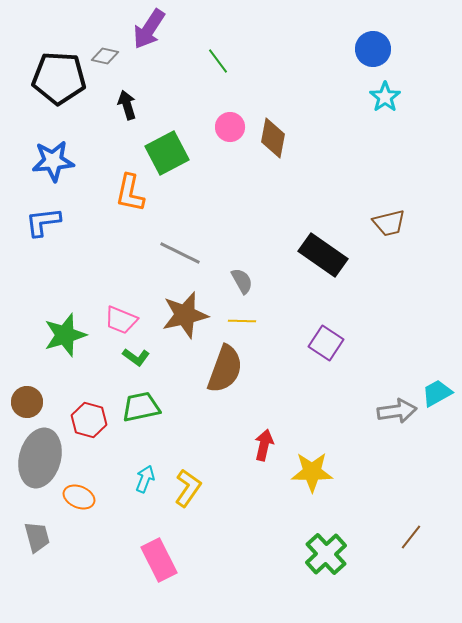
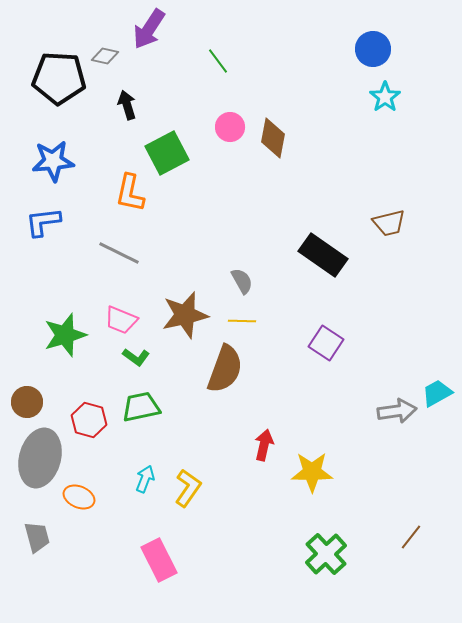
gray line: moved 61 px left
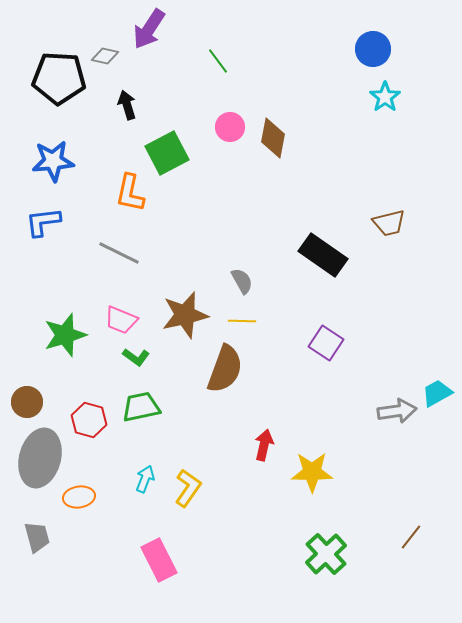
orange ellipse: rotated 32 degrees counterclockwise
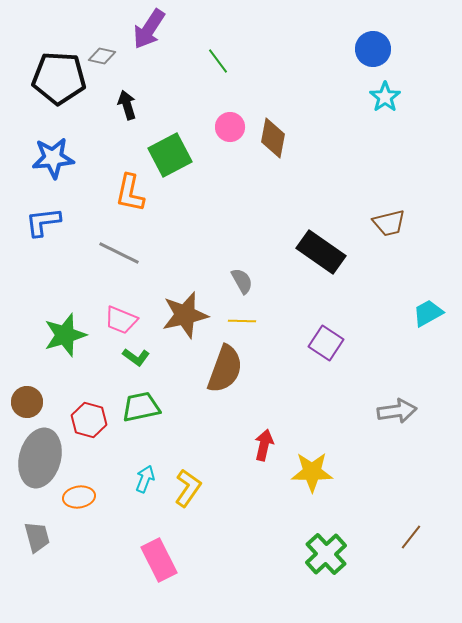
gray diamond: moved 3 px left
green square: moved 3 px right, 2 px down
blue star: moved 3 px up
black rectangle: moved 2 px left, 3 px up
cyan trapezoid: moved 9 px left, 80 px up
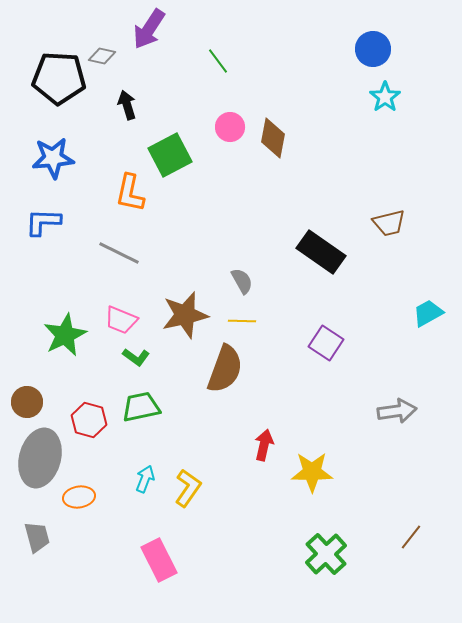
blue L-shape: rotated 9 degrees clockwise
green star: rotated 9 degrees counterclockwise
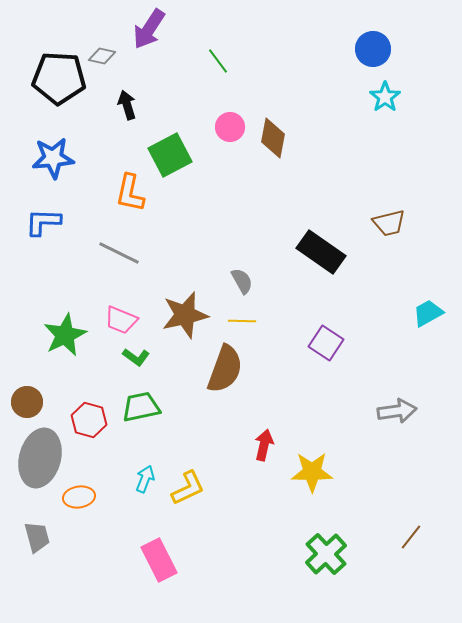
yellow L-shape: rotated 30 degrees clockwise
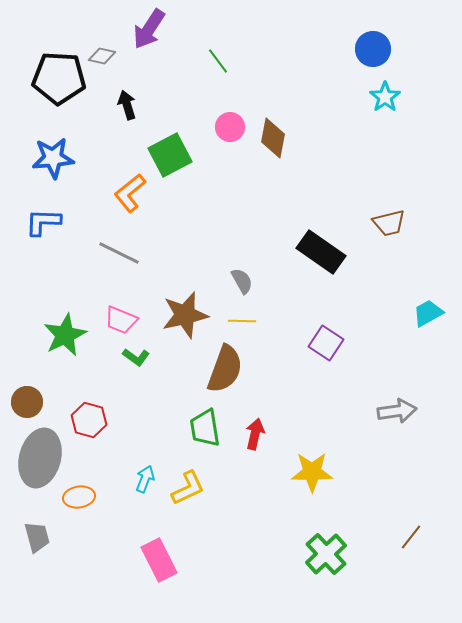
orange L-shape: rotated 39 degrees clockwise
green trapezoid: moved 64 px right, 21 px down; rotated 87 degrees counterclockwise
red arrow: moved 9 px left, 11 px up
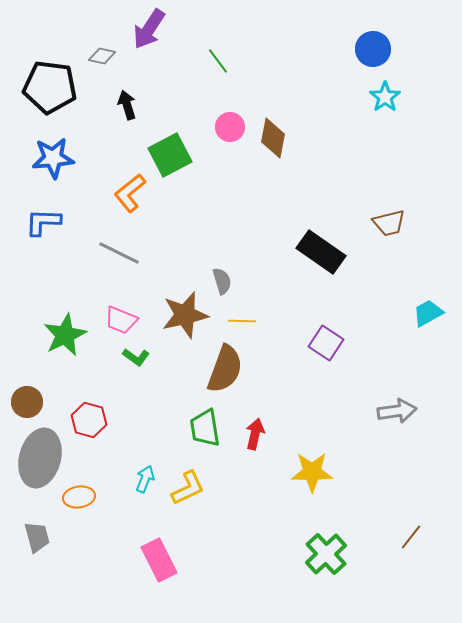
black pentagon: moved 9 px left, 9 px down; rotated 4 degrees clockwise
gray semicircle: moved 20 px left; rotated 12 degrees clockwise
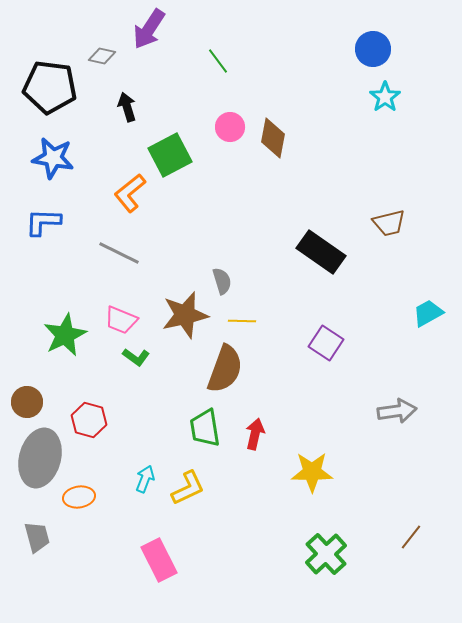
black arrow: moved 2 px down
blue star: rotated 15 degrees clockwise
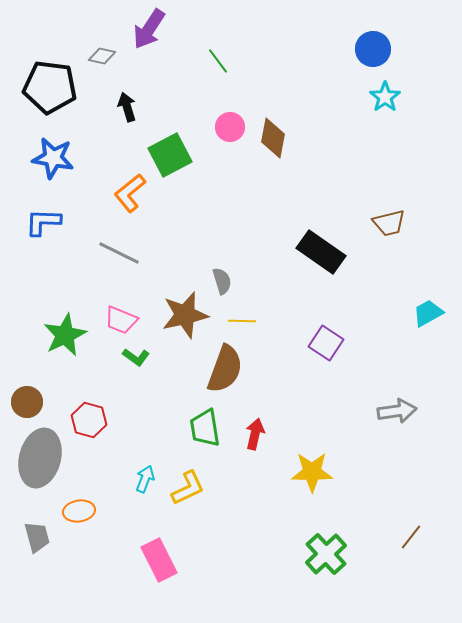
orange ellipse: moved 14 px down
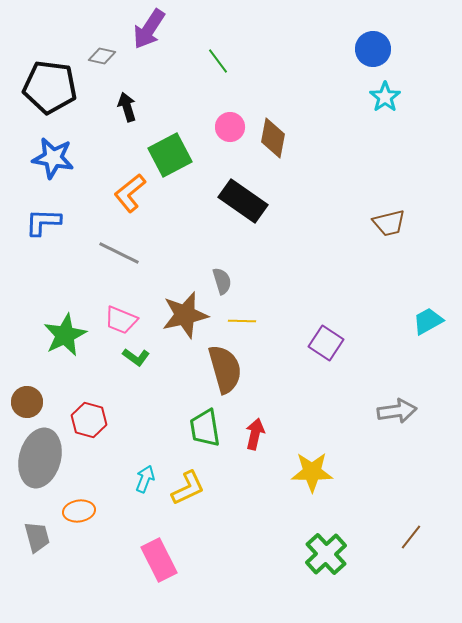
black rectangle: moved 78 px left, 51 px up
cyan trapezoid: moved 8 px down
brown semicircle: rotated 36 degrees counterclockwise
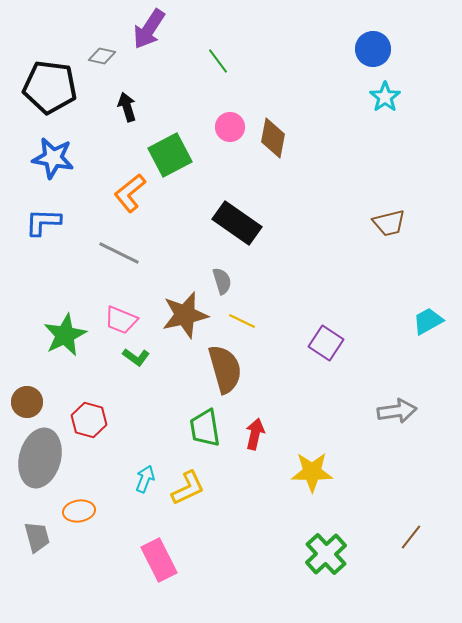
black rectangle: moved 6 px left, 22 px down
yellow line: rotated 24 degrees clockwise
